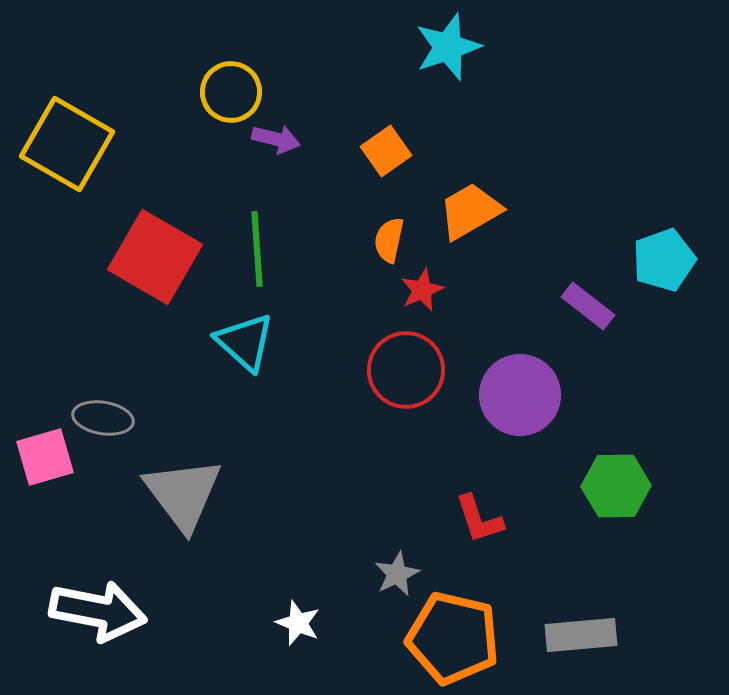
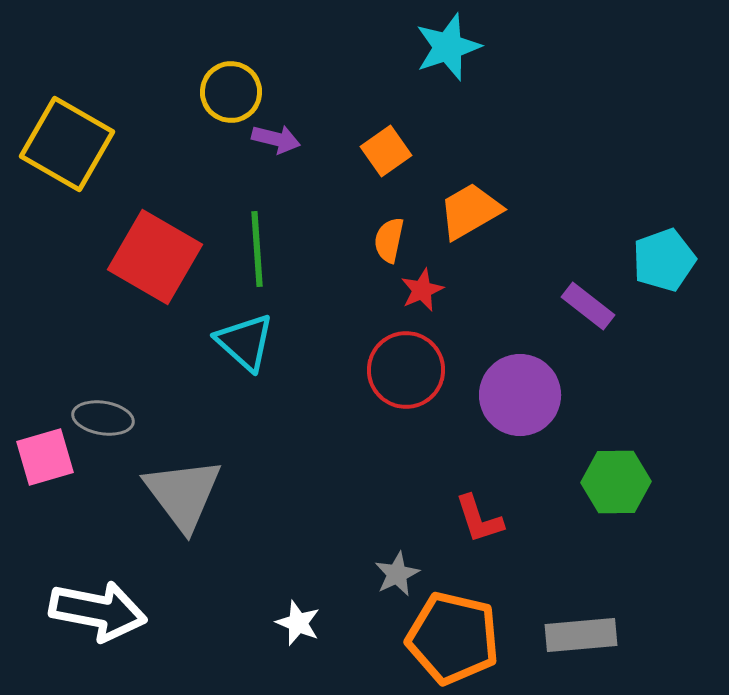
green hexagon: moved 4 px up
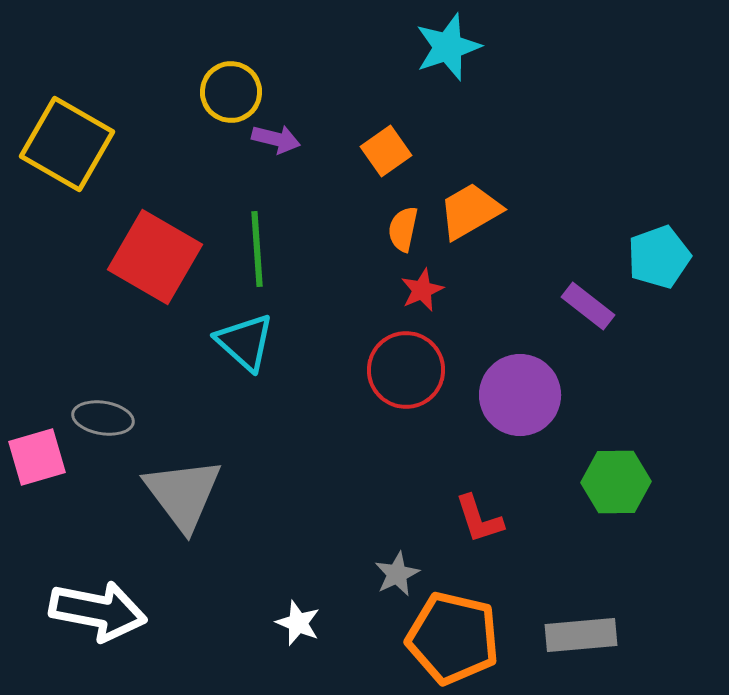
orange semicircle: moved 14 px right, 11 px up
cyan pentagon: moved 5 px left, 3 px up
pink square: moved 8 px left
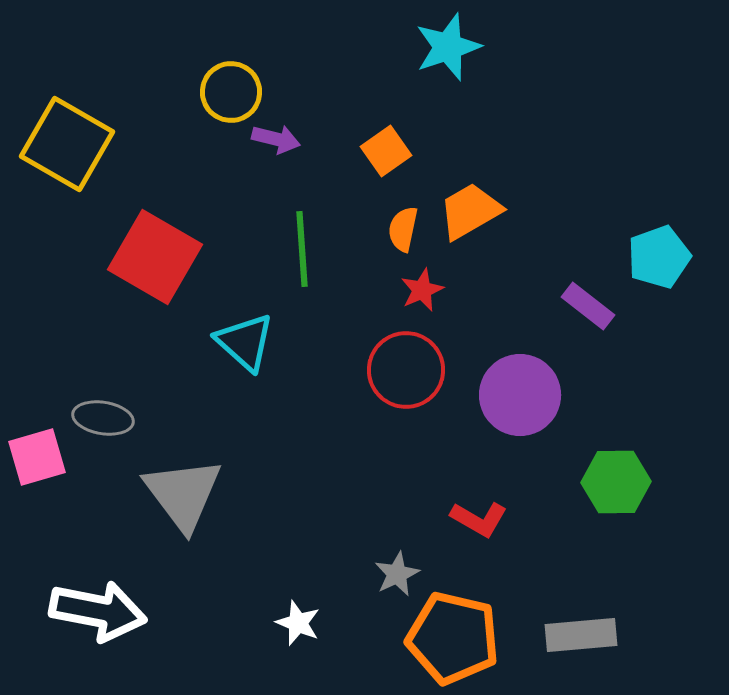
green line: moved 45 px right
red L-shape: rotated 42 degrees counterclockwise
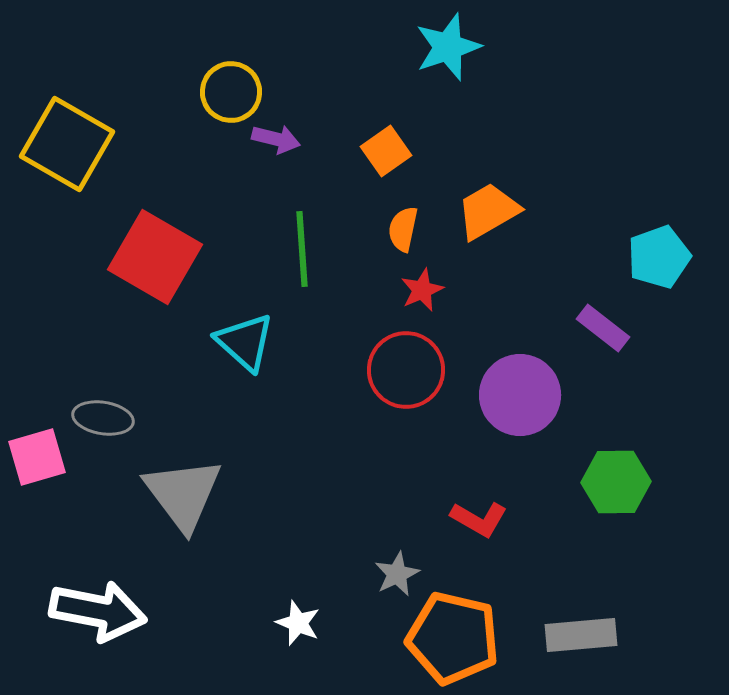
orange trapezoid: moved 18 px right
purple rectangle: moved 15 px right, 22 px down
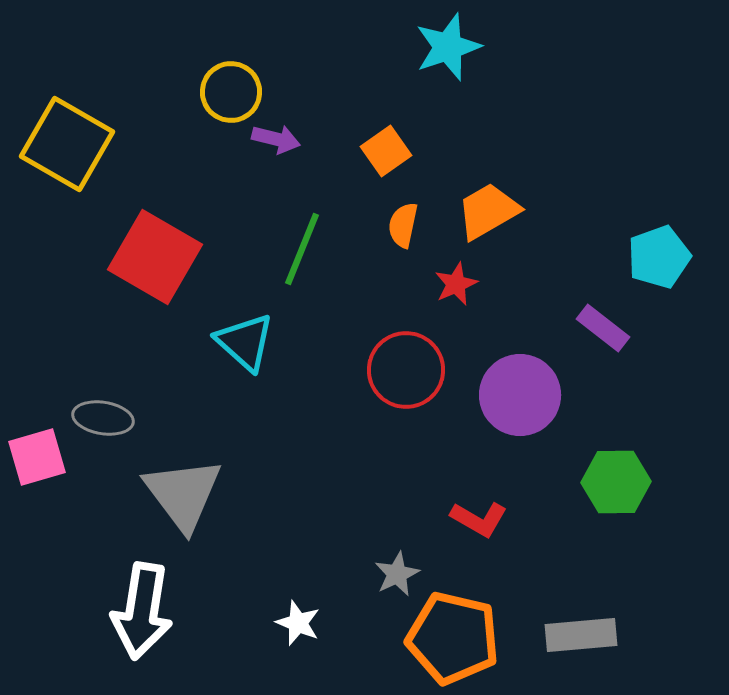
orange semicircle: moved 4 px up
green line: rotated 26 degrees clockwise
red star: moved 34 px right, 6 px up
white arrow: moved 44 px right; rotated 88 degrees clockwise
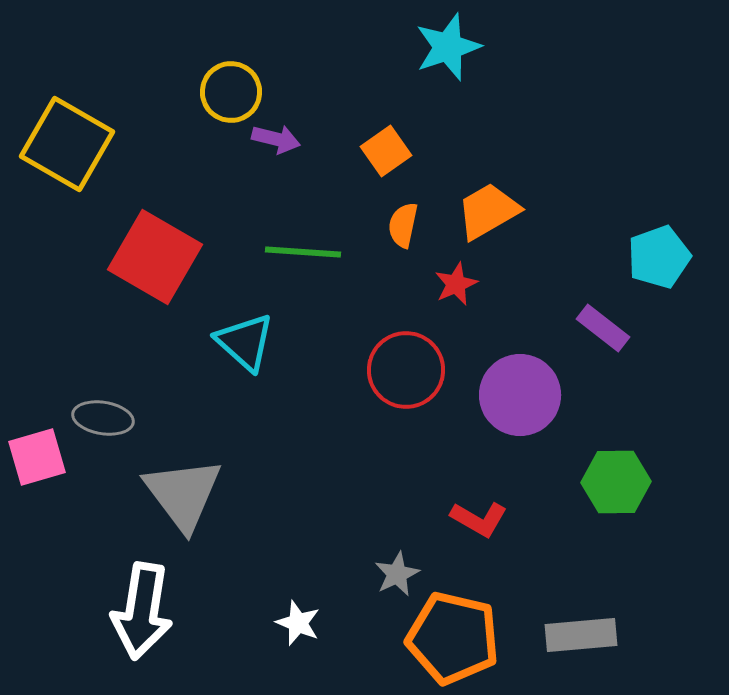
green line: moved 1 px right, 3 px down; rotated 72 degrees clockwise
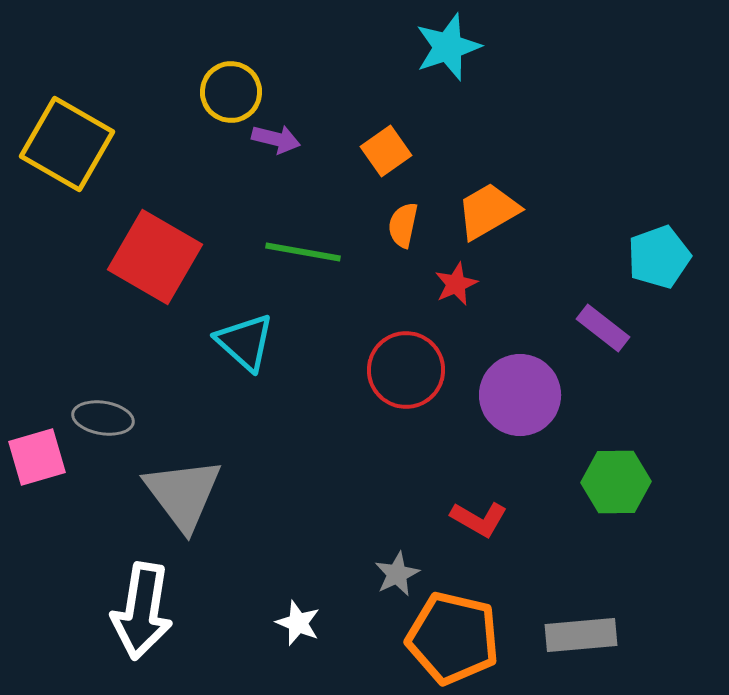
green line: rotated 6 degrees clockwise
